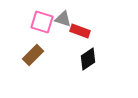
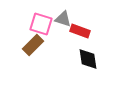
pink square: moved 1 px left, 2 px down
brown rectangle: moved 10 px up
black diamond: rotated 65 degrees counterclockwise
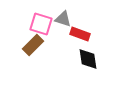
red rectangle: moved 3 px down
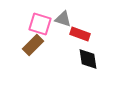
pink square: moved 1 px left
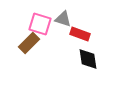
brown rectangle: moved 4 px left, 2 px up
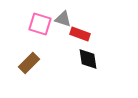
brown rectangle: moved 20 px down
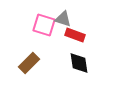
pink square: moved 4 px right, 1 px down
red rectangle: moved 5 px left, 1 px down
black diamond: moved 9 px left, 4 px down
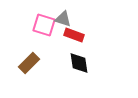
red rectangle: moved 1 px left
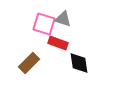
pink square: moved 1 px up
red rectangle: moved 16 px left, 8 px down
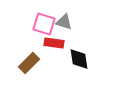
gray triangle: moved 1 px right, 3 px down
red rectangle: moved 4 px left; rotated 12 degrees counterclockwise
black diamond: moved 4 px up
